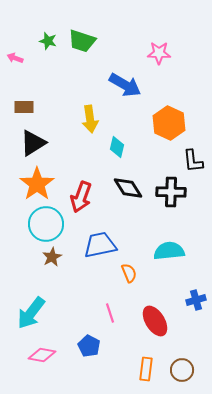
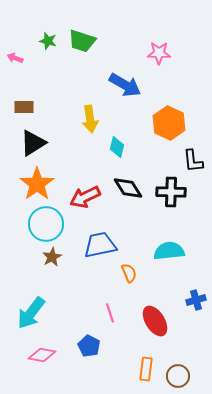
red arrow: moved 4 px right; rotated 44 degrees clockwise
brown circle: moved 4 px left, 6 px down
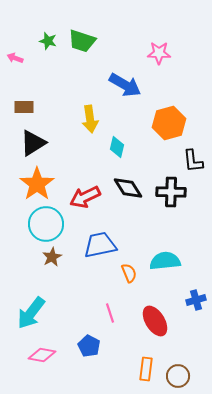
orange hexagon: rotated 20 degrees clockwise
cyan semicircle: moved 4 px left, 10 px down
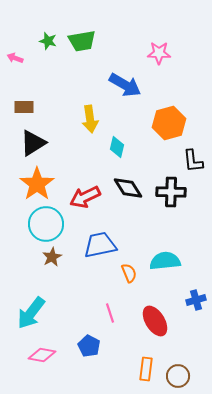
green trapezoid: rotated 28 degrees counterclockwise
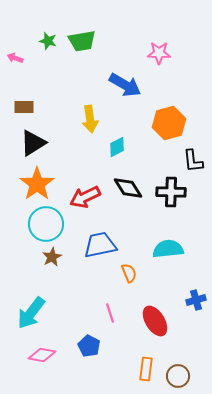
cyan diamond: rotated 50 degrees clockwise
cyan semicircle: moved 3 px right, 12 px up
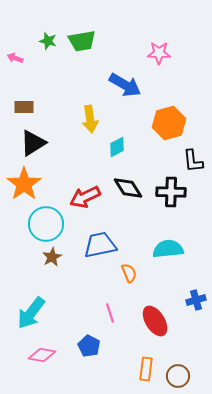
orange star: moved 13 px left
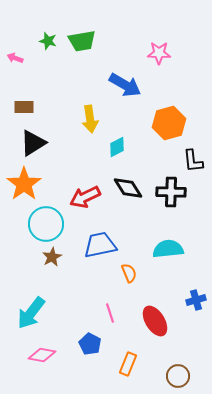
blue pentagon: moved 1 px right, 2 px up
orange rectangle: moved 18 px left, 5 px up; rotated 15 degrees clockwise
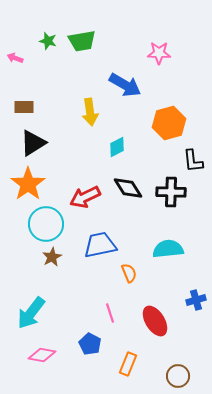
yellow arrow: moved 7 px up
orange star: moved 4 px right
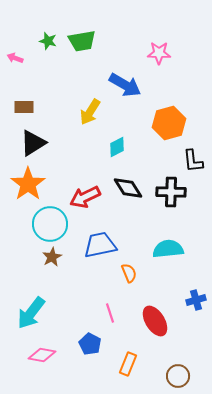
yellow arrow: rotated 40 degrees clockwise
cyan circle: moved 4 px right
